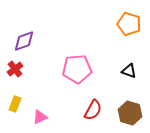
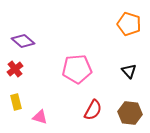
purple diamond: moved 1 px left; rotated 60 degrees clockwise
black triangle: rotated 28 degrees clockwise
yellow rectangle: moved 1 px right, 2 px up; rotated 35 degrees counterclockwise
brown hexagon: rotated 10 degrees counterclockwise
pink triangle: rotated 42 degrees clockwise
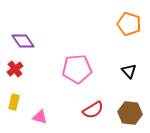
purple diamond: rotated 15 degrees clockwise
yellow rectangle: moved 2 px left; rotated 28 degrees clockwise
red semicircle: rotated 30 degrees clockwise
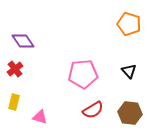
pink pentagon: moved 6 px right, 5 px down
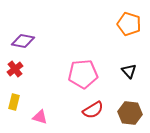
purple diamond: rotated 45 degrees counterclockwise
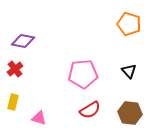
yellow rectangle: moved 1 px left
red semicircle: moved 3 px left
pink triangle: moved 1 px left, 1 px down
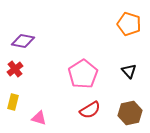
pink pentagon: rotated 28 degrees counterclockwise
brown hexagon: rotated 20 degrees counterclockwise
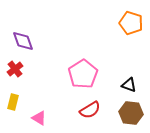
orange pentagon: moved 2 px right, 1 px up
purple diamond: rotated 60 degrees clockwise
black triangle: moved 14 px down; rotated 28 degrees counterclockwise
brown hexagon: moved 1 px right; rotated 20 degrees clockwise
pink triangle: rotated 14 degrees clockwise
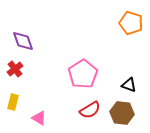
brown hexagon: moved 9 px left
